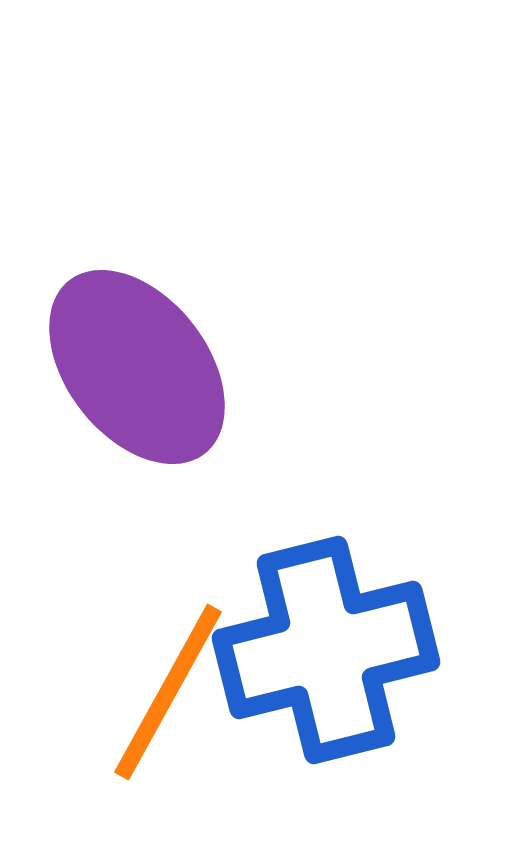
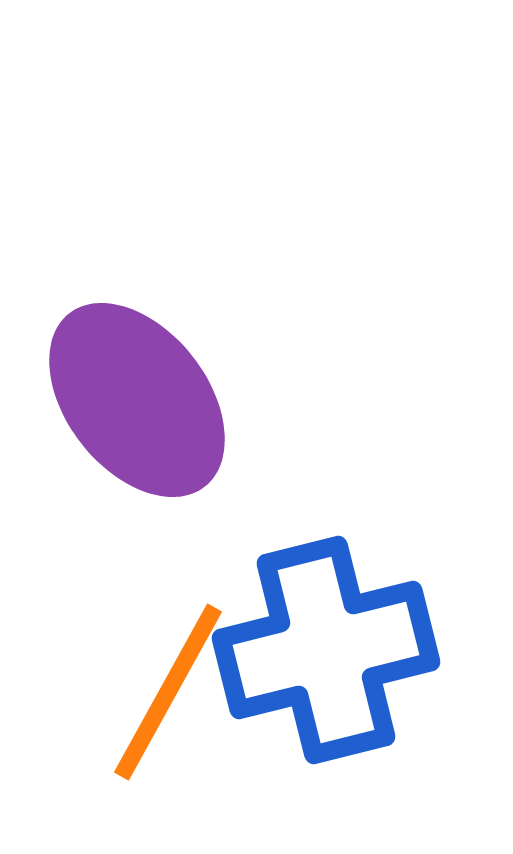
purple ellipse: moved 33 px down
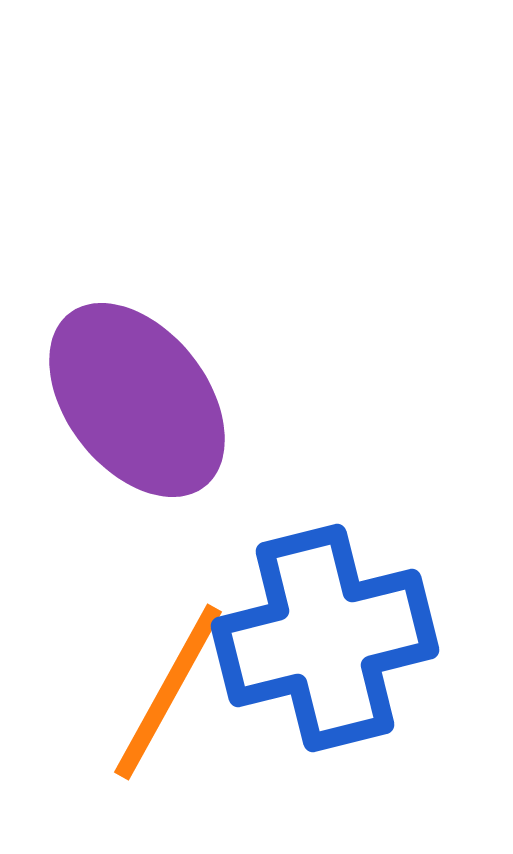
blue cross: moved 1 px left, 12 px up
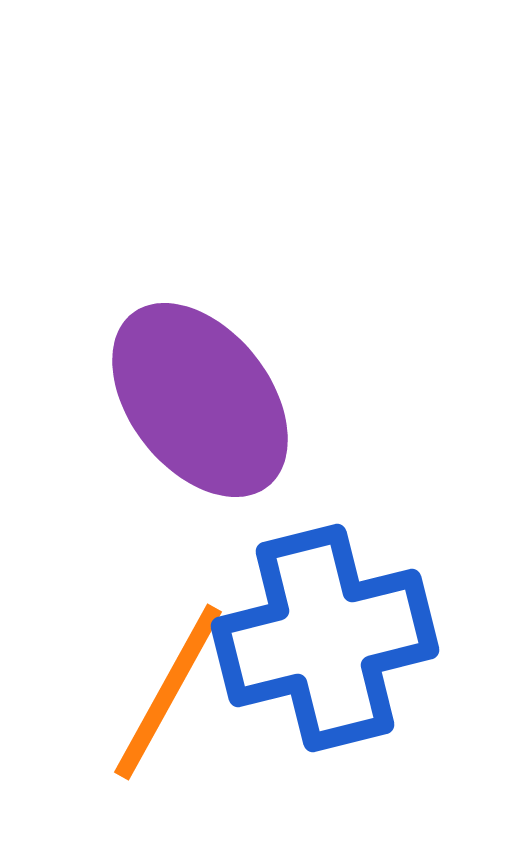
purple ellipse: moved 63 px right
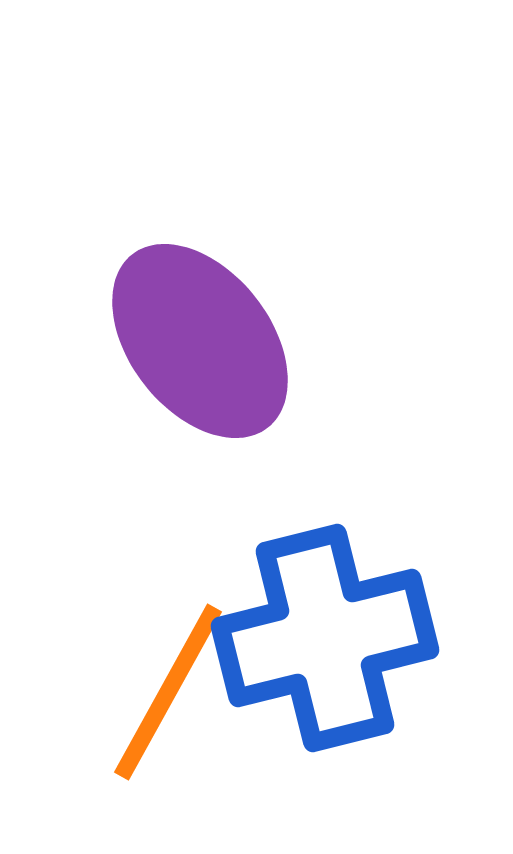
purple ellipse: moved 59 px up
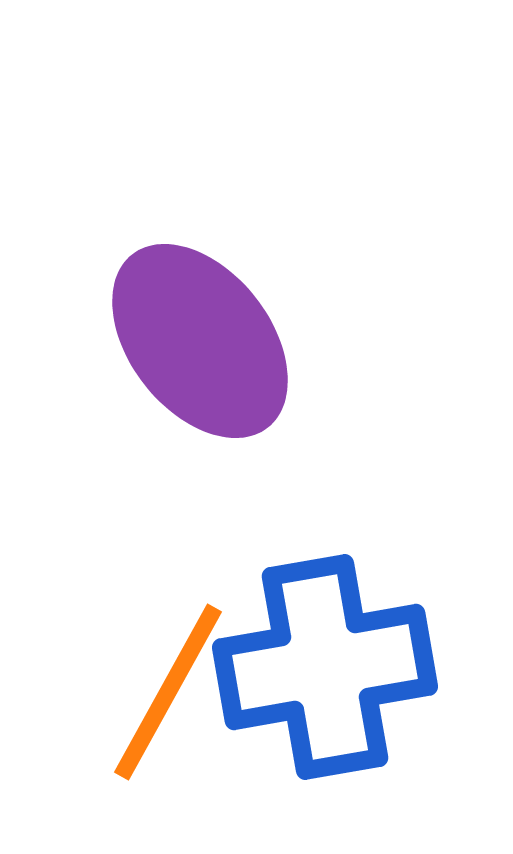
blue cross: moved 29 px down; rotated 4 degrees clockwise
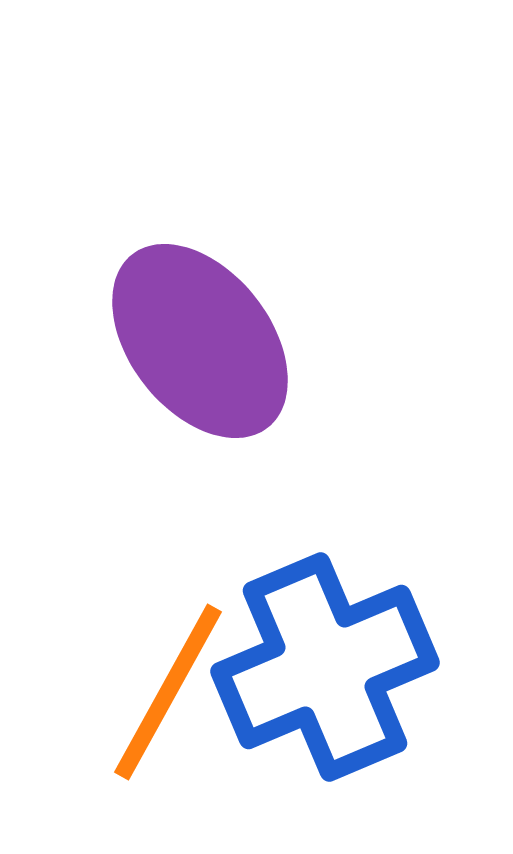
blue cross: rotated 13 degrees counterclockwise
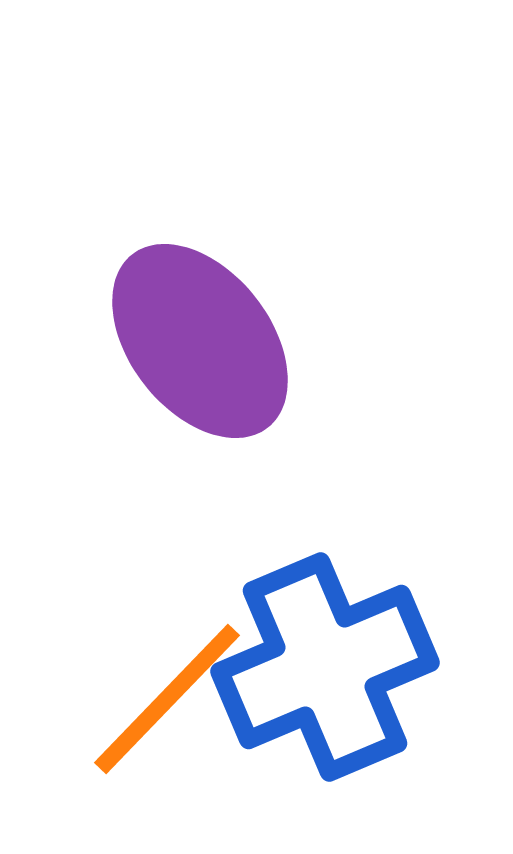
orange line: moved 1 px left, 7 px down; rotated 15 degrees clockwise
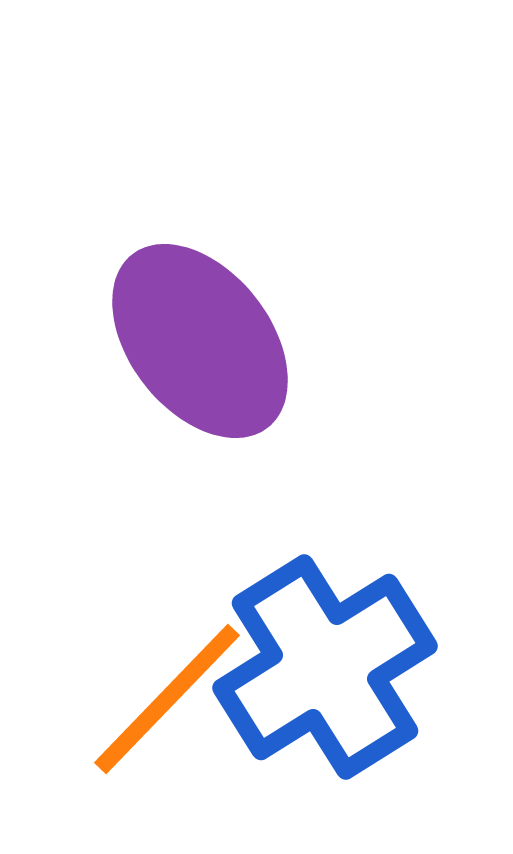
blue cross: rotated 9 degrees counterclockwise
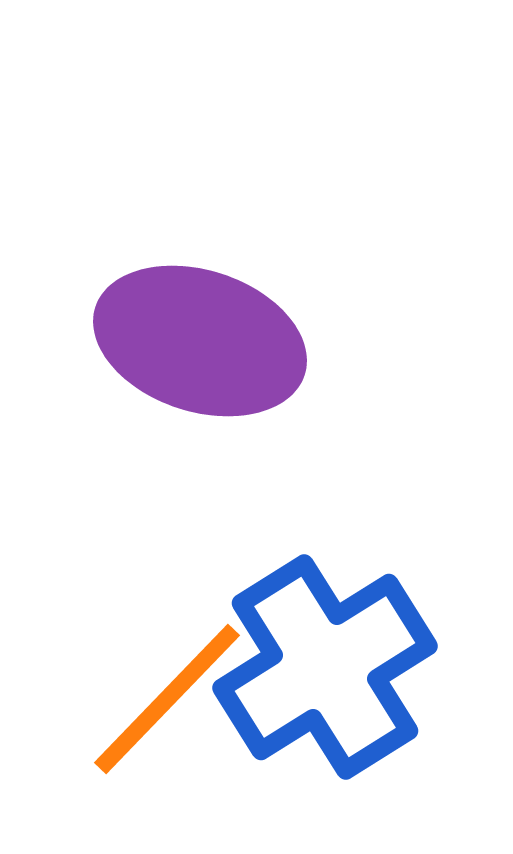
purple ellipse: rotated 34 degrees counterclockwise
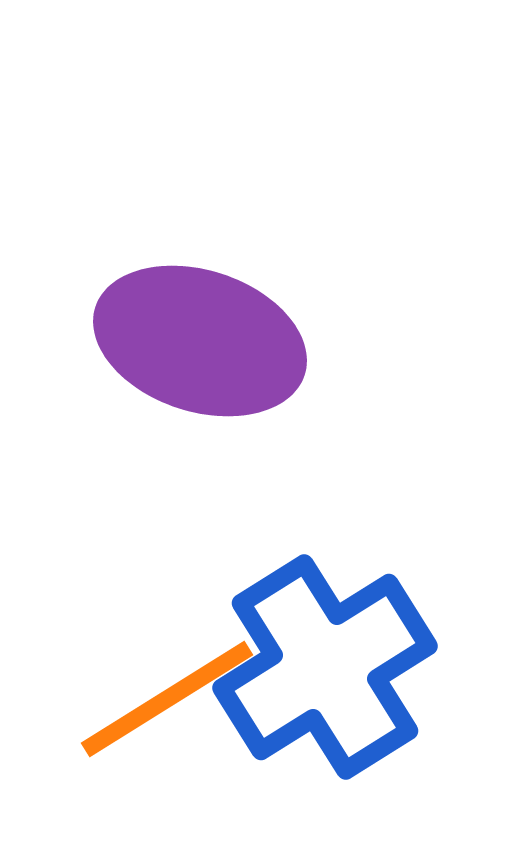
orange line: rotated 14 degrees clockwise
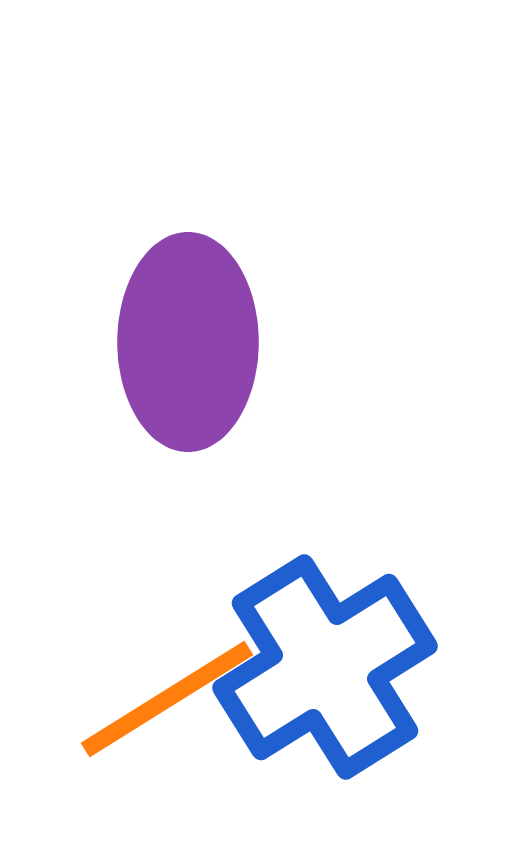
purple ellipse: moved 12 px left, 1 px down; rotated 72 degrees clockwise
